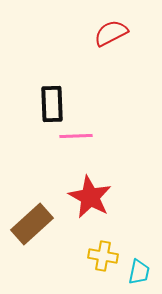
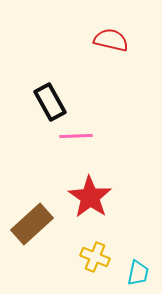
red semicircle: moved 7 px down; rotated 40 degrees clockwise
black rectangle: moved 2 px left, 2 px up; rotated 27 degrees counterclockwise
red star: rotated 6 degrees clockwise
yellow cross: moved 8 px left, 1 px down; rotated 12 degrees clockwise
cyan trapezoid: moved 1 px left, 1 px down
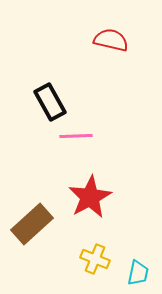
red star: rotated 9 degrees clockwise
yellow cross: moved 2 px down
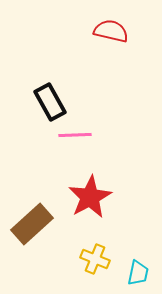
red semicircle: moved 9 px up
pink line: moved 1 px left, 1 px up
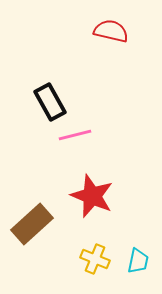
pink line: rotated 12 degrees counterclockwise
red star: moved 2 px right, 1 px up; rotated 21 degrees counterclockwise
cyan trapezoid: moved 12 px up
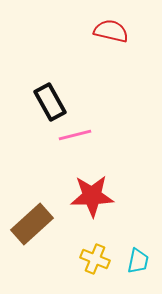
red star: rotated 24 degrees counterclockwise
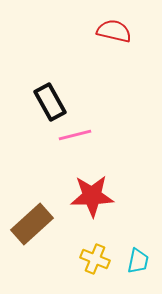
red semicircle: moved 3 px right
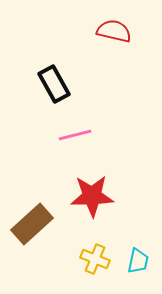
black rectangle: moved 4 px right, 18 px up
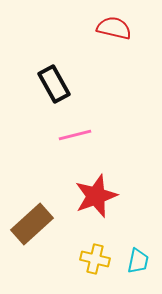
red semicircle: moved 3 px up
red star: moved 4 px right; rotated 18 degrees counterclockwise
yellow cross: rotated 8 degrees counterclockwise
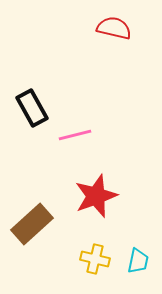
black rectangle: moved 22 px left, 24 px down
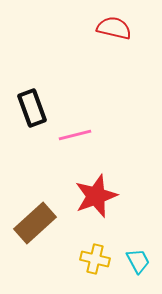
black rectangle: rotated 9 degrees clockwise
brown rectangle: moved 3 px right, 1 px up
cyan trapezoid: rotated 40 degrees counterclockwise
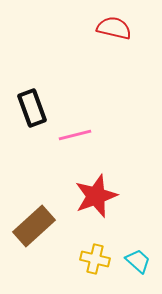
brown rectangle: moved 1 px left, 3 px down
cyan trapezoid: rotated 20 degrees counterclockwise
